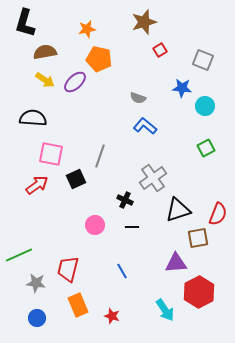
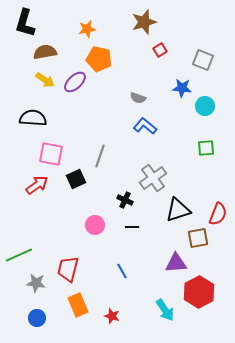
green square: rotated 24 degrees clockwise
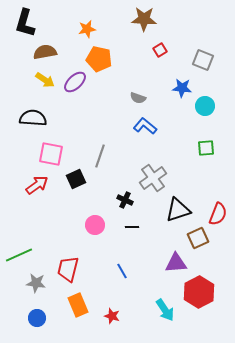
brown star: moved 3 px up; rotated 20 degrees clockwise
brown square: rotated 15 degrees counterclockwise
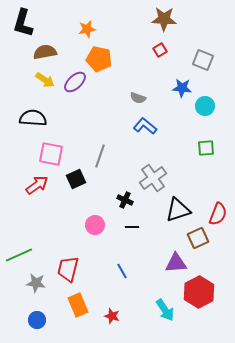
brown star: moved 20 px right
black L-shape: moved 2 px left
blue circle: moved 2 px down
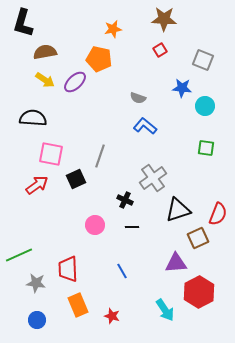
orange star: moved 26 px right
green square: rotated 12 degrees clockwise
red trapezoid: rotated 16 degrees counterclockwise
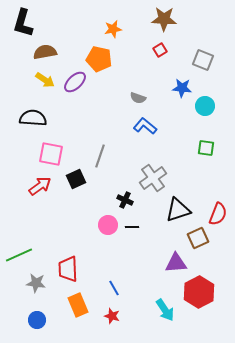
red arrow: moved 3 px right, 1 px down
pink circle: moved 13 px right
blue line: moved 8 px left, 17 px down
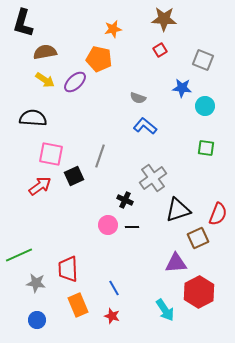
black square: moved 2 px left, 3 px up
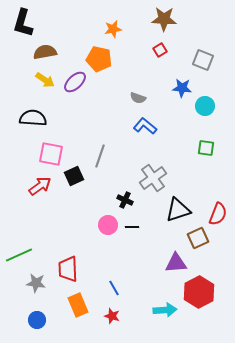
cyan arrow: rotated 60 degrees counterclockwise
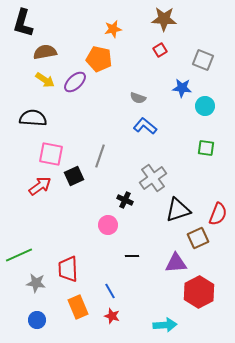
black line: moved 29 px down
blue line: moved 4 px left, 3 px down
orange rectangle: moved 2 px down
cyan arrow: moved 15 px down
